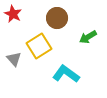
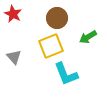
yellow square: moved 12 px right; rotated 10 degrees clockwise
gray triangle: moved 2 px up
cyan L-shape: rotated 148 degrees counterclockwise
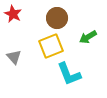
cyan L-shape: moved 3 px right
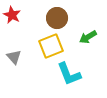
red star: moved 1 px left, 1 px down
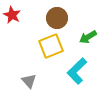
gray triangle: moved 15 px right, 24 px down
cyan L-shape: moved 8 px right, 3 px up; rotated 68 degrees clockwise
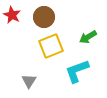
brown circle: moved 13 px left, 1 px up
cyan L-shape: rotated 24 degrees clockwise
gray triangle: rotated 14 degrees clockwise
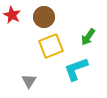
green arrow: rotated 24 degrees counterclockwise
cyan L-shape: moved 1 px left, 2 px up
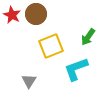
brown circle: moved 8 px left, 3 px up
